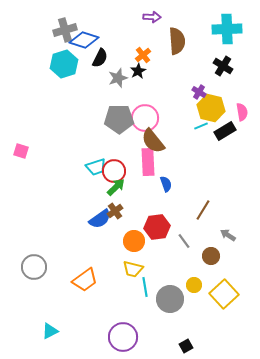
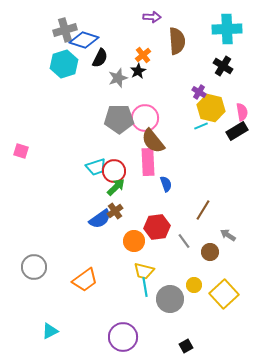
black rectangle at (225, 131): moved 12 px right
brown circle at (211, 256): moved 1 px left, 4 px up
yellow trapezoid at (133, 269): moved 11 px right, 2 px down
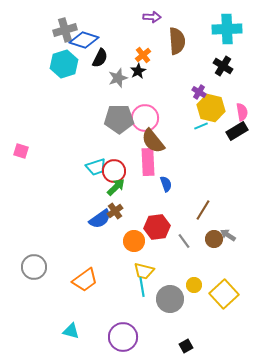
brown circle at (210, 252): moved 4 px right, 13 px up
cyan line at (145, 287): moved 3 px left
cyan triangle at (50, 331): moved 21 px right; rotated 42 degrees clockwise
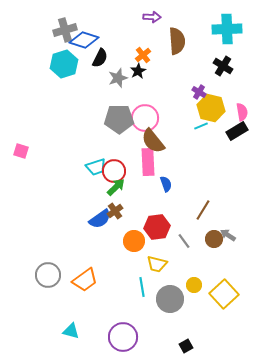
gray circle at (34, 267): moved 14 px right, 8 px down
yellow trapezoid at (144, 271): moved 13 px right, 7 px up
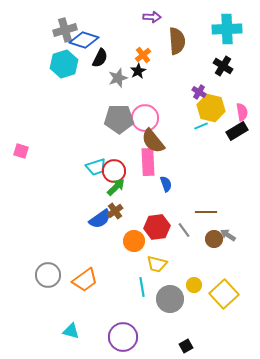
brown line at (203, 210): moved 3 px right, 2 px down; rotated 60 degrees clockwise
gray line at (184, 241): moved 11 px up
